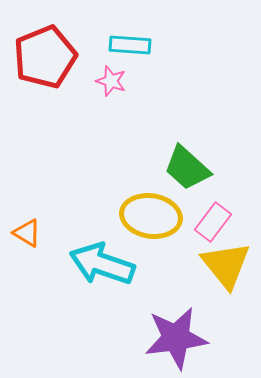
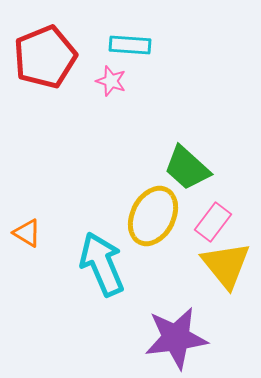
yellow ellipse: moved 2 px right; rotated 72 degrees counterclockwise
cyan arrow: rotated 48 degrees clockwise
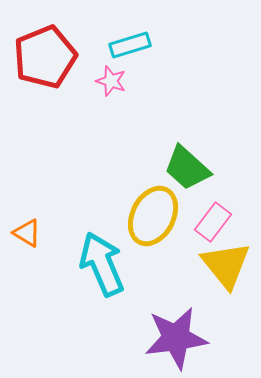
cyan rectangle: rotated 21 degrees counterclockwise
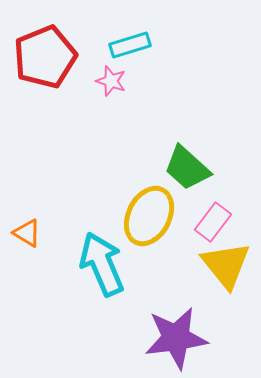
yellow ellipse: moved 4 px left
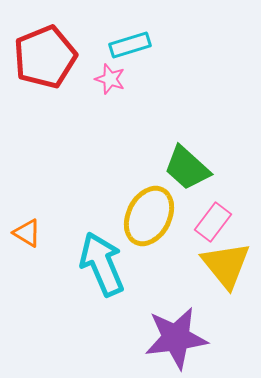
pink star: moved 1 px left, 2 px up
